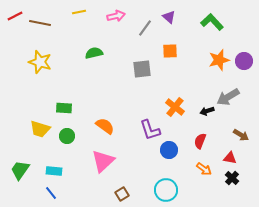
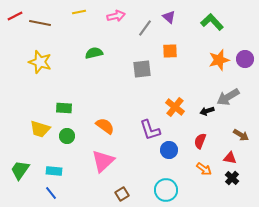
purple circle: moved 1 px right, 2 px up
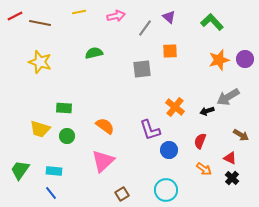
red triangle: rotated 16 degrees clockwise
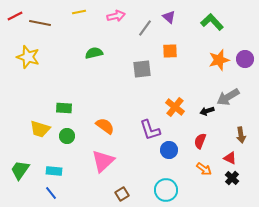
yellow star: moved 12 px left, 5 px up
brown arrow: rotated 49 degrees clockwise
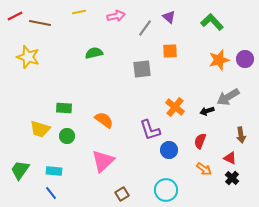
orange semicircle: moved 1 px left, 6 px up
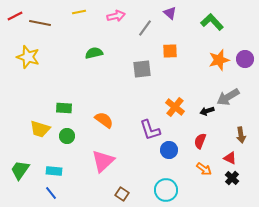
purple triangle: moved 1 px right, 4 px up
brown square: rotated 24 degrees counterclockwise
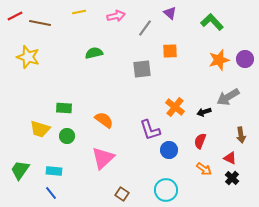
black arrow: moved 3 px left, 1 px down
pink triangle: moved 3 px up
